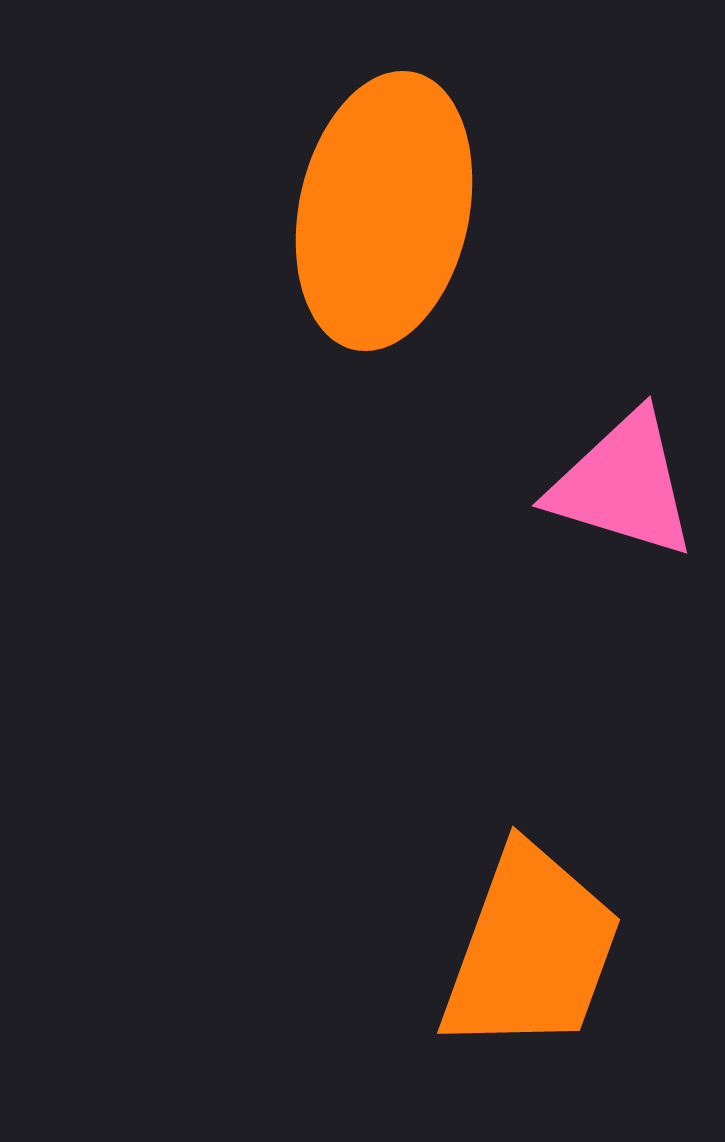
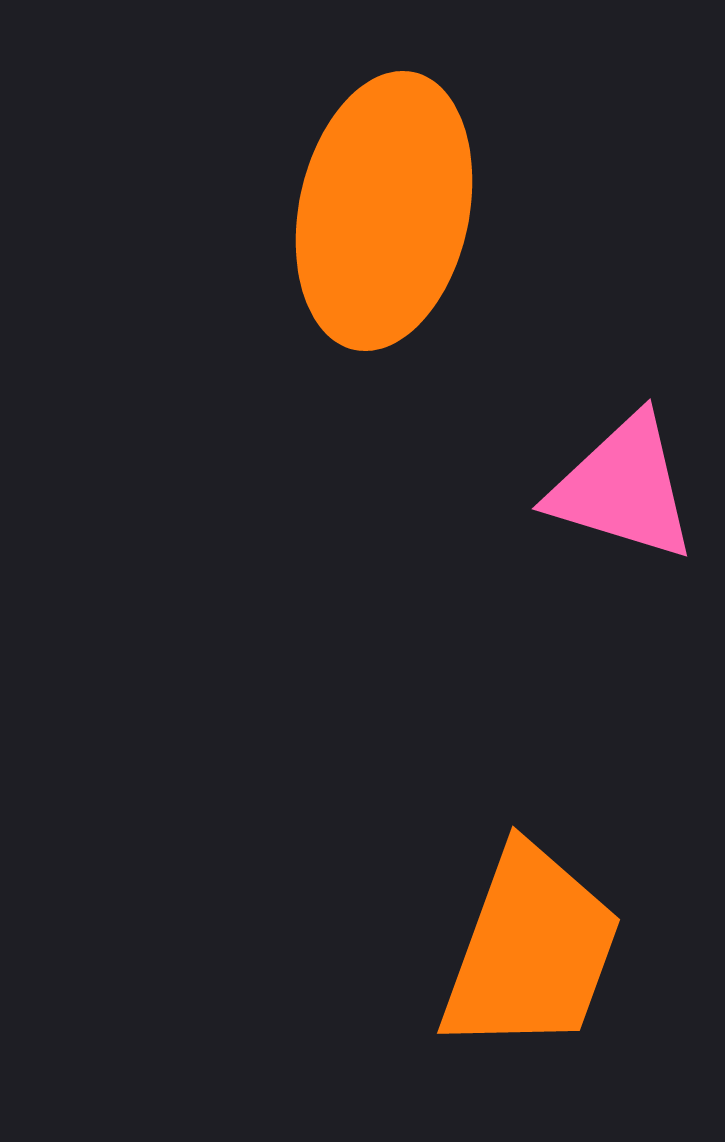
pink triangle: moved 3 px down
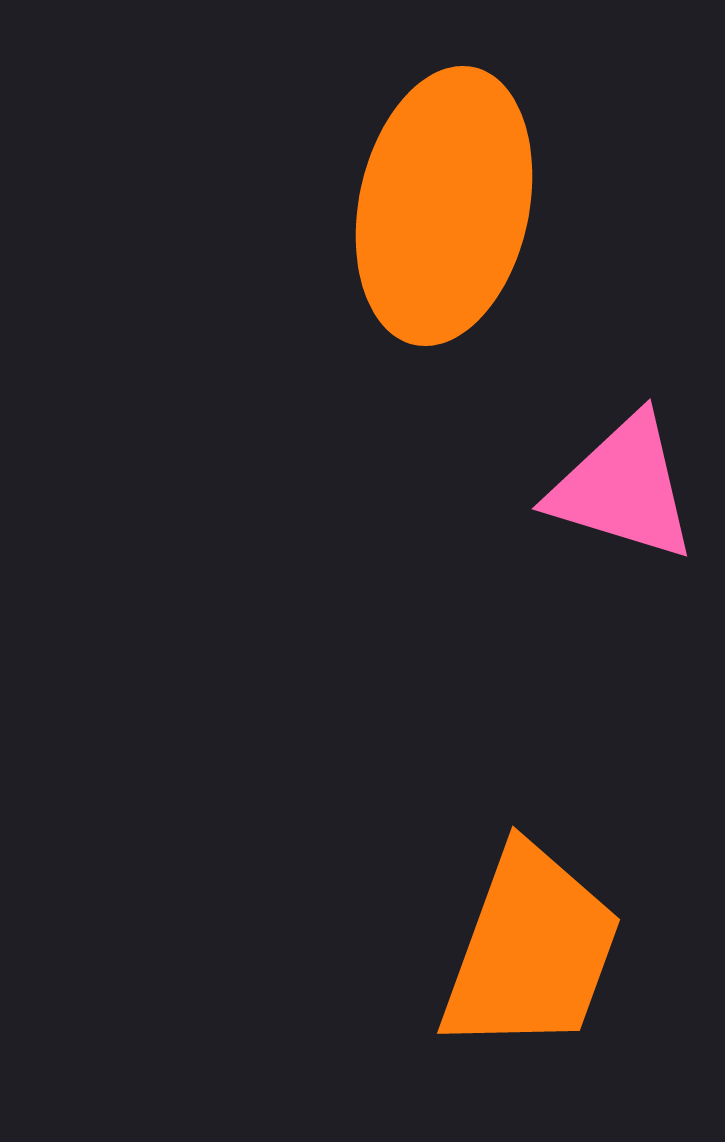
orange ellipse: moved 60 px right, 5 px up
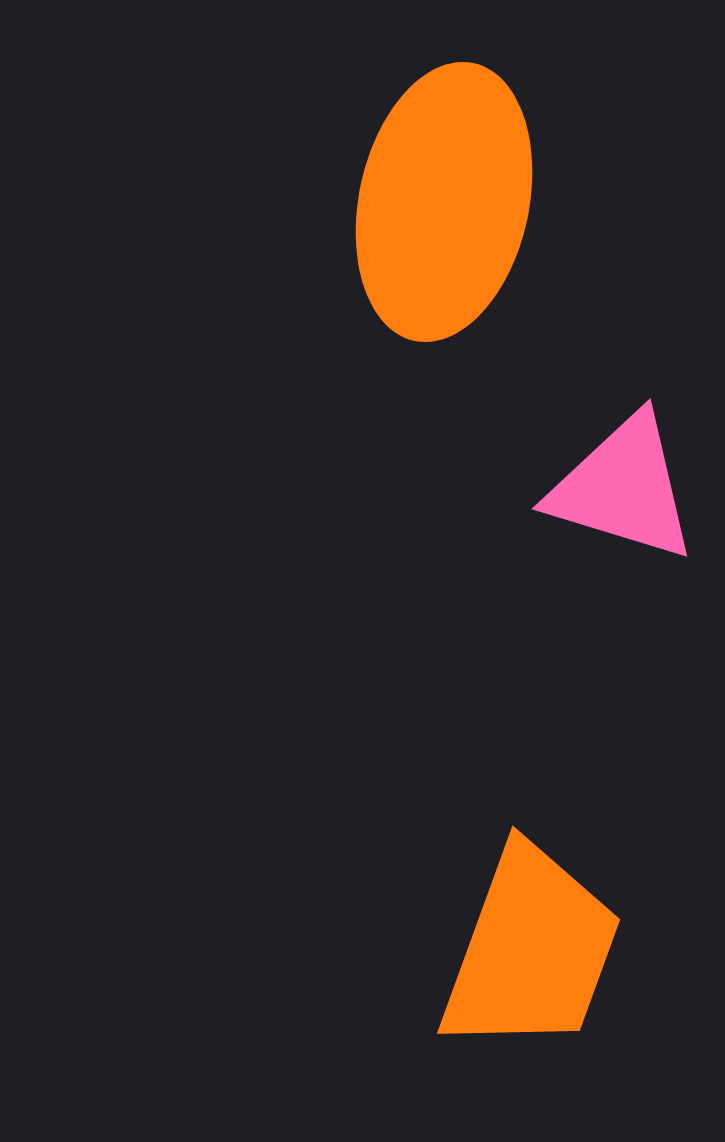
orange ellipse: moved 4 px up
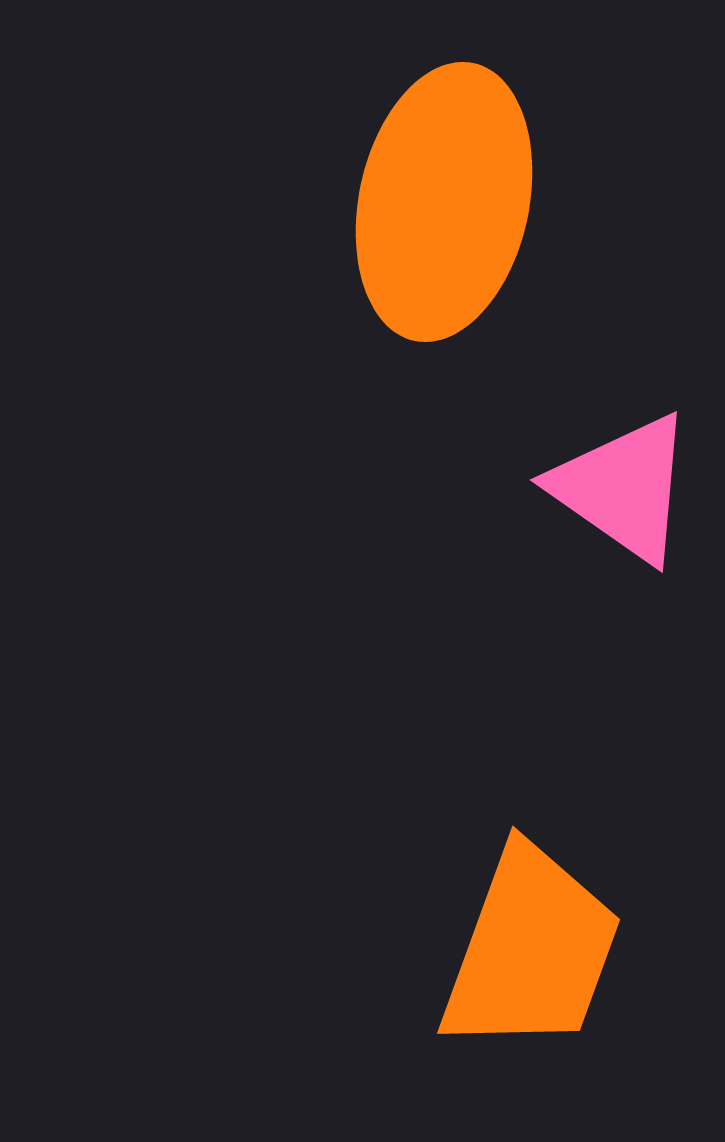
pink triangle: rotated 18 degrees clockwise
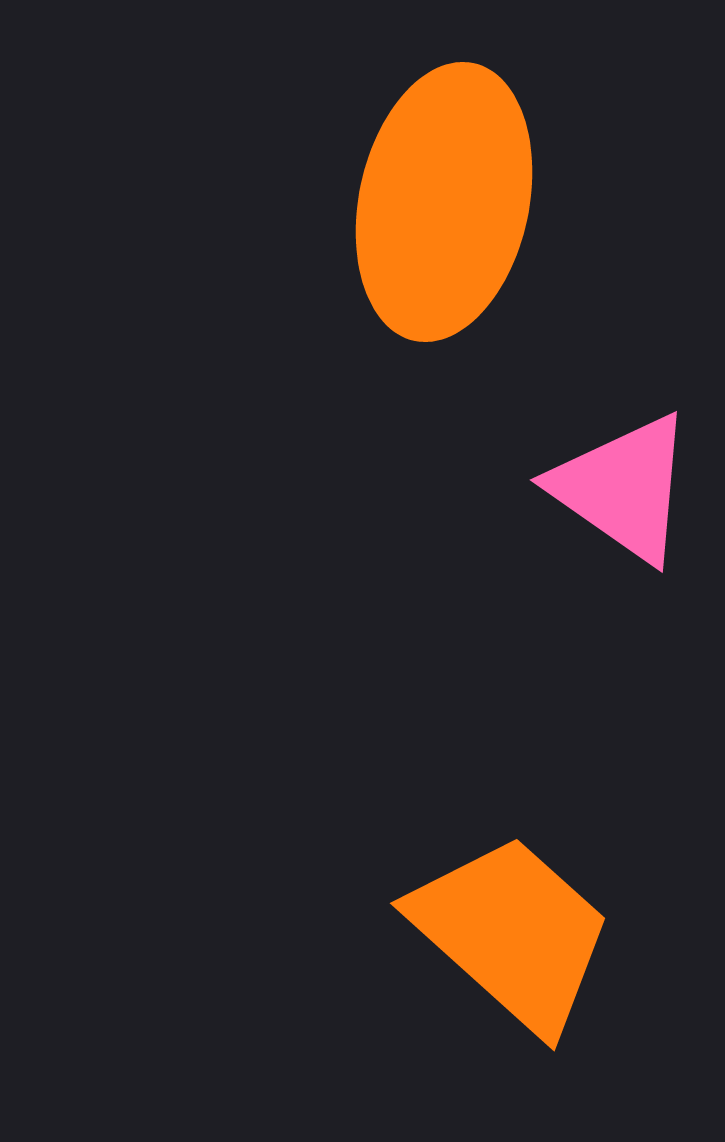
orange trapezoid: moved 19 px left, 17 px up; rotated 68 degrees counterclockwise
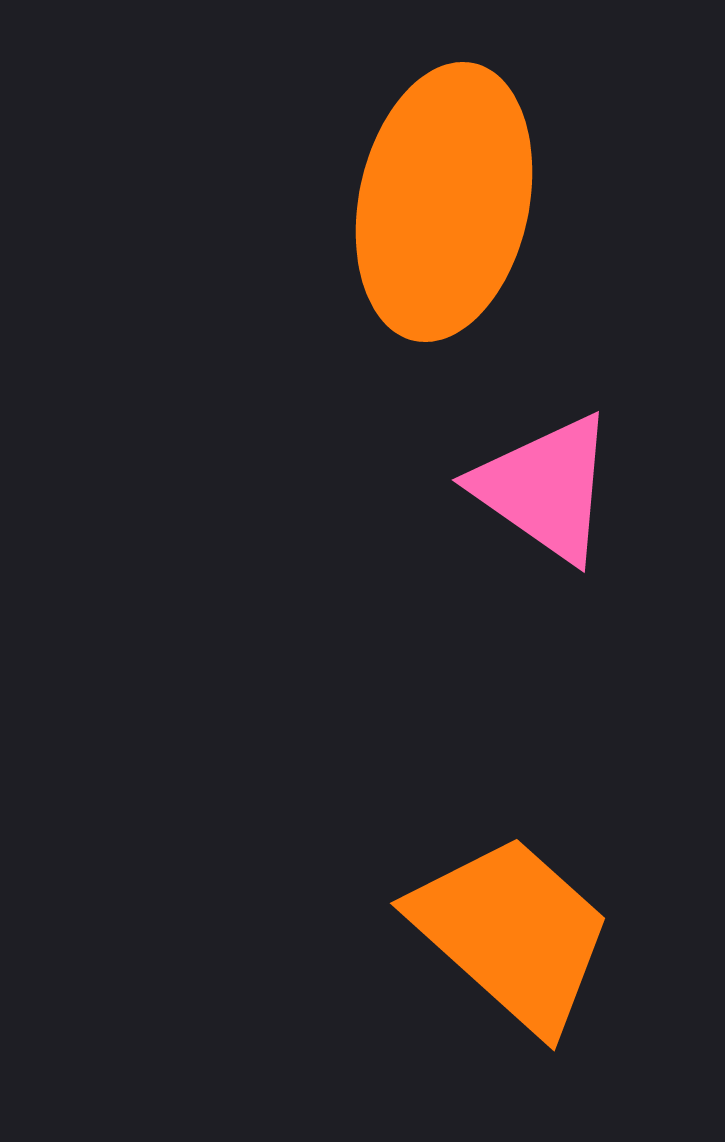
pink triangle: moved 78 px left
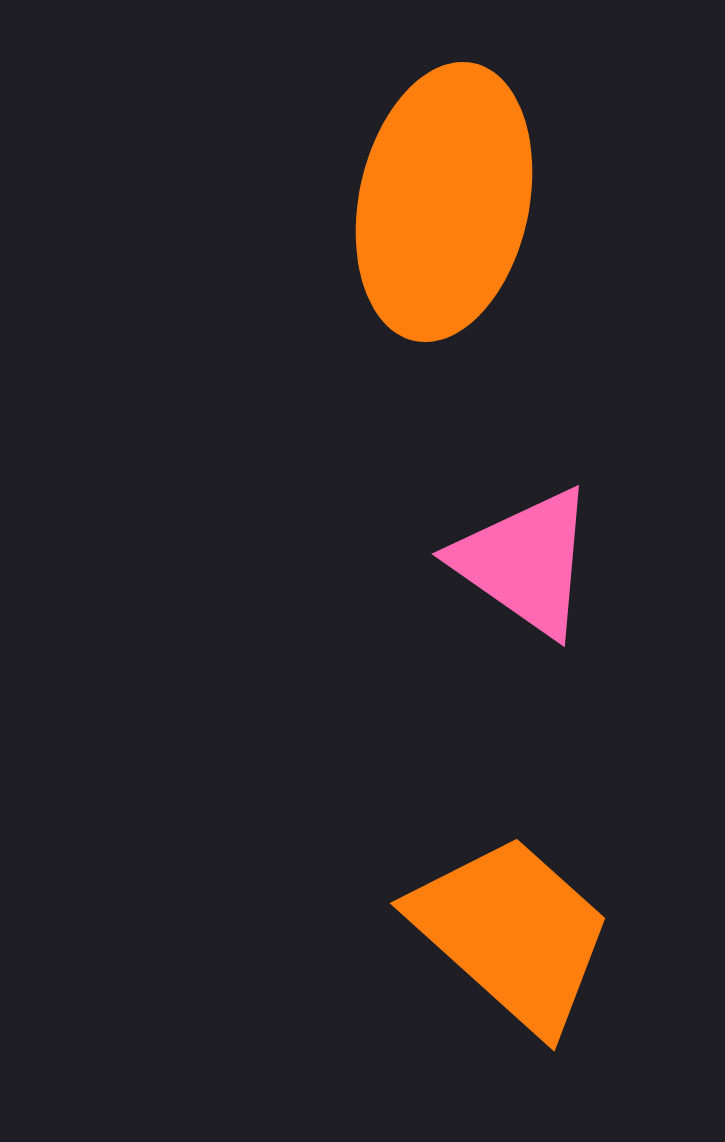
pink triangle: moved 20 px left, 74 px down
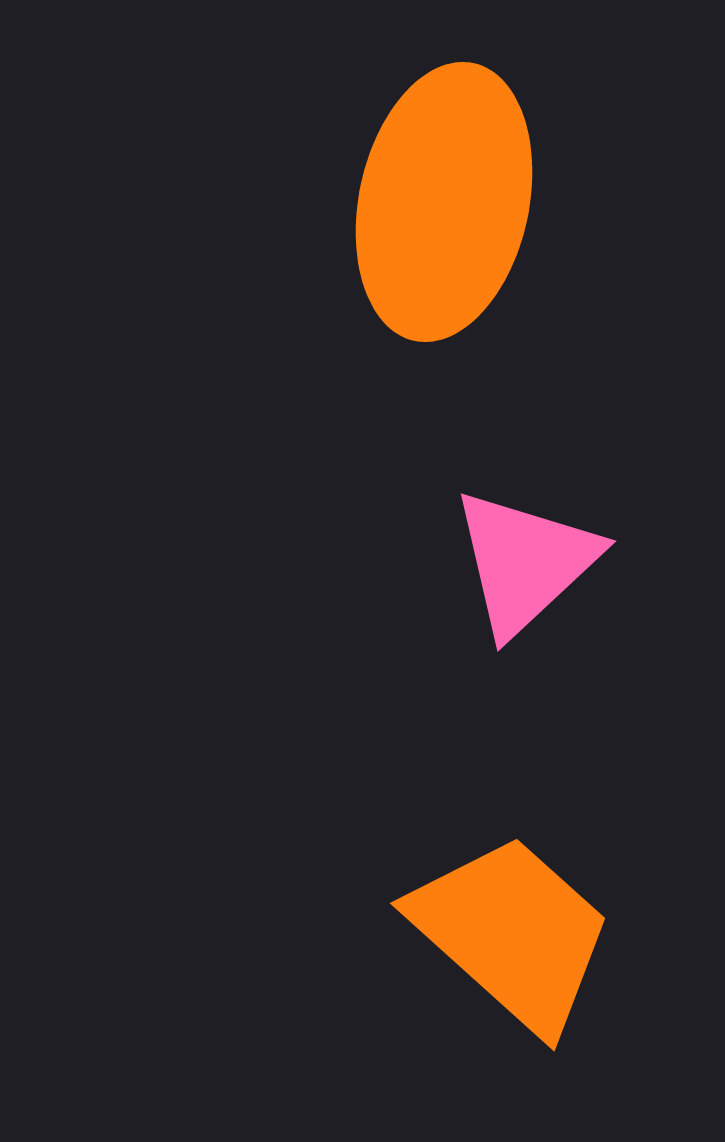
pink triangle: rotated 42 degrees clockwise
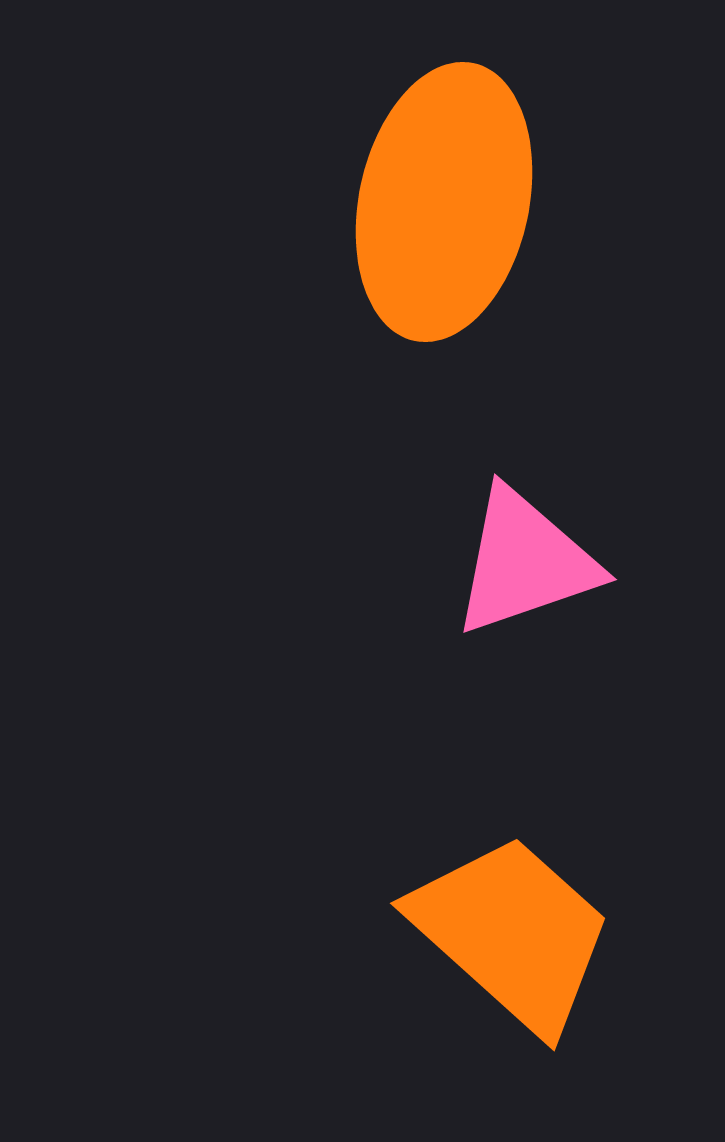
pink triangle: rotated 24 degrees clockwise
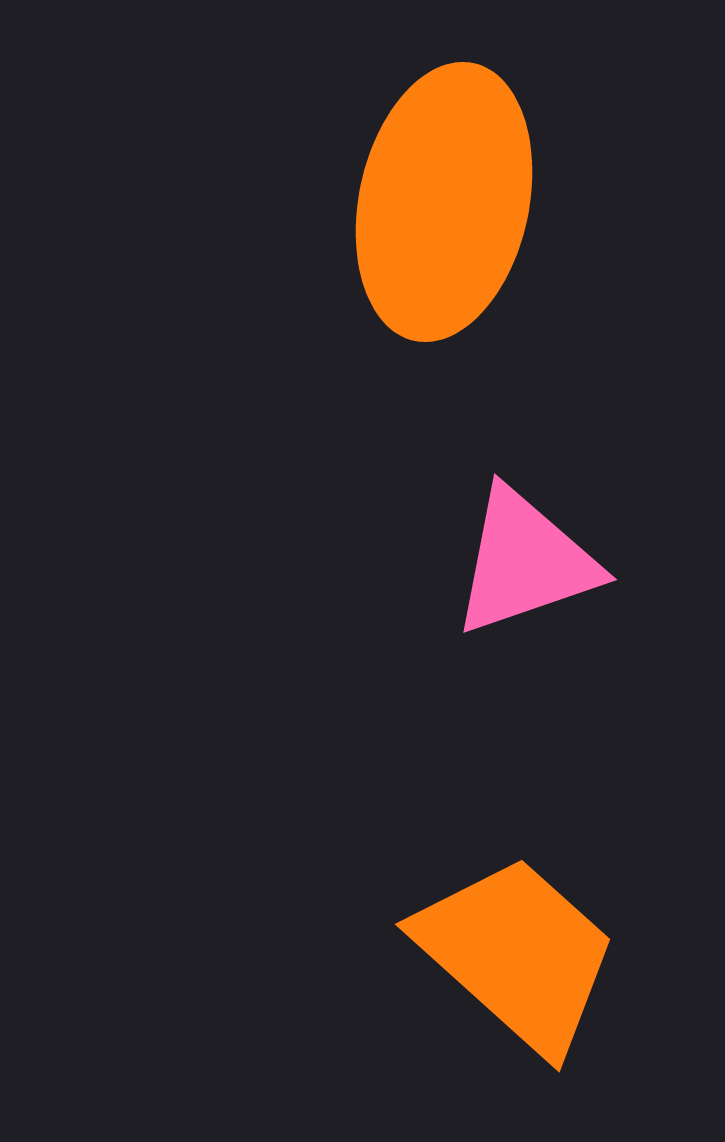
orange trapezoid: moved 5 px right, 21 px down
